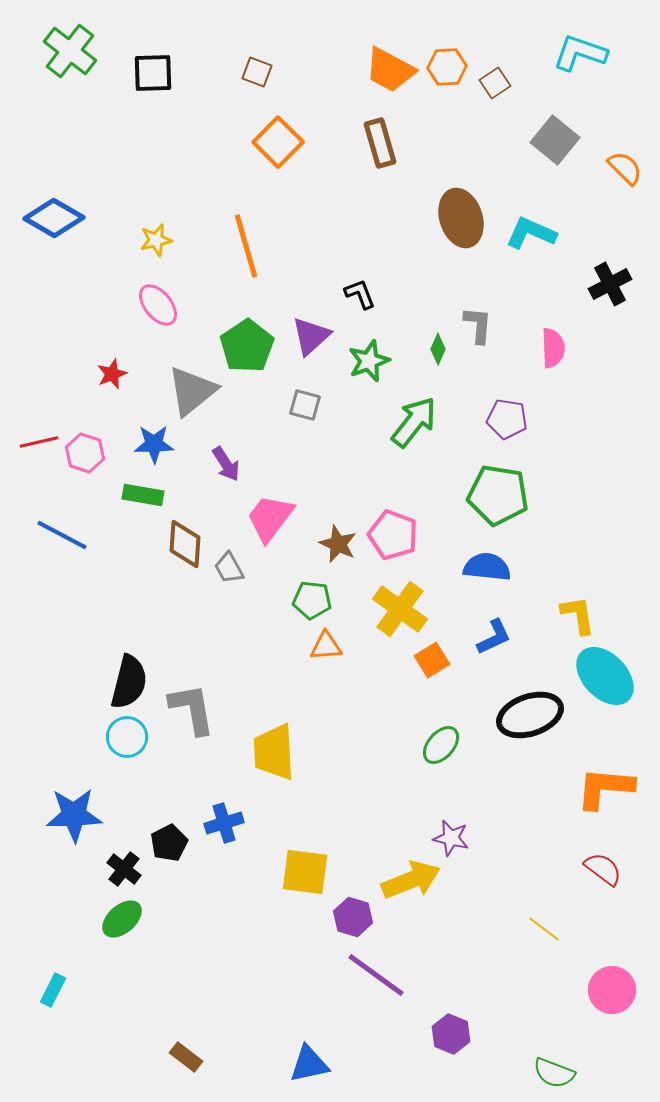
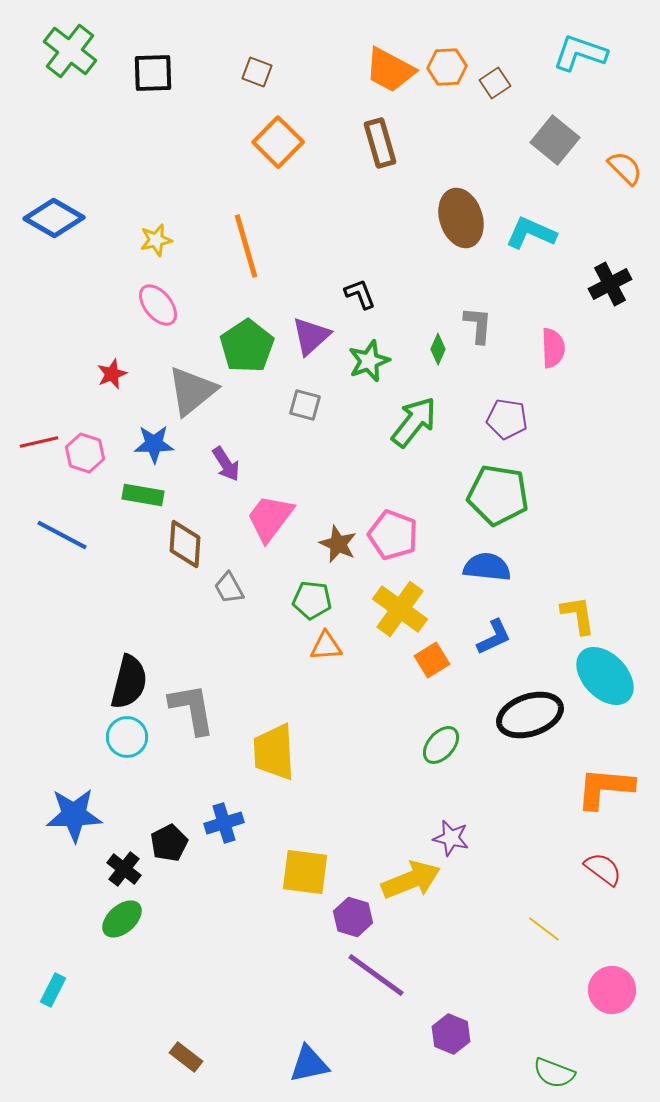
gray trapezoid at (229, 568): moved 20 px down
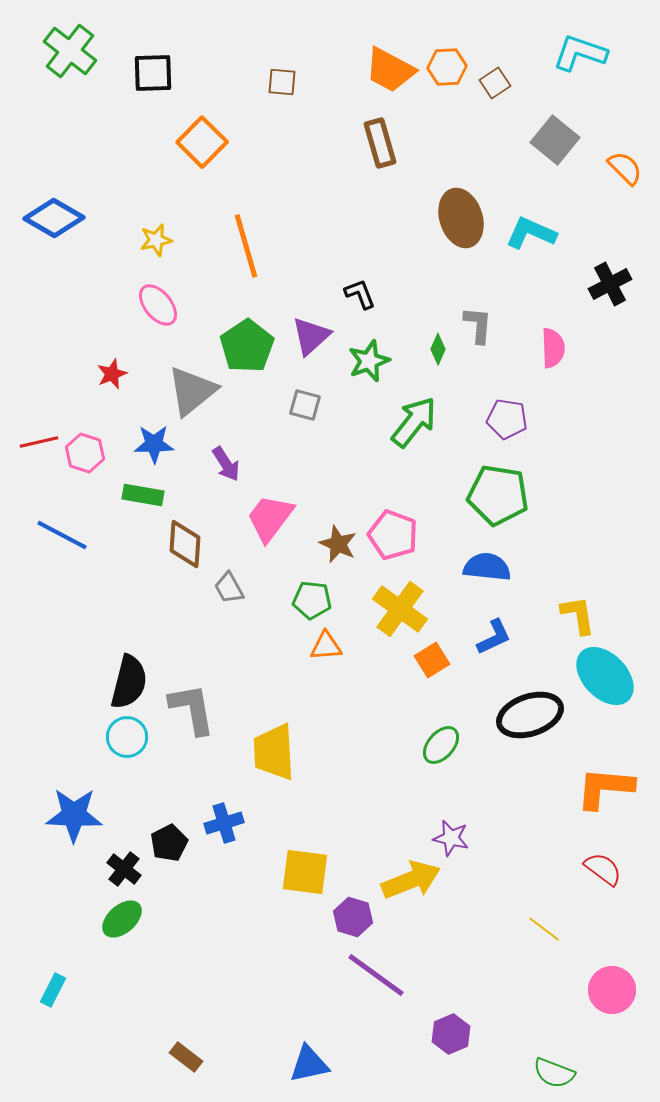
brown square at (257, 72): moved 25 px right, 10 px down; rotated 16 degrees counterclockwise
orange square at (278, 142): moved 76 px left
blue star at (74, 815): rotated 4 degrees clockwise
purple hexagon at (451, 1034): rotated 15 degrees clockwise
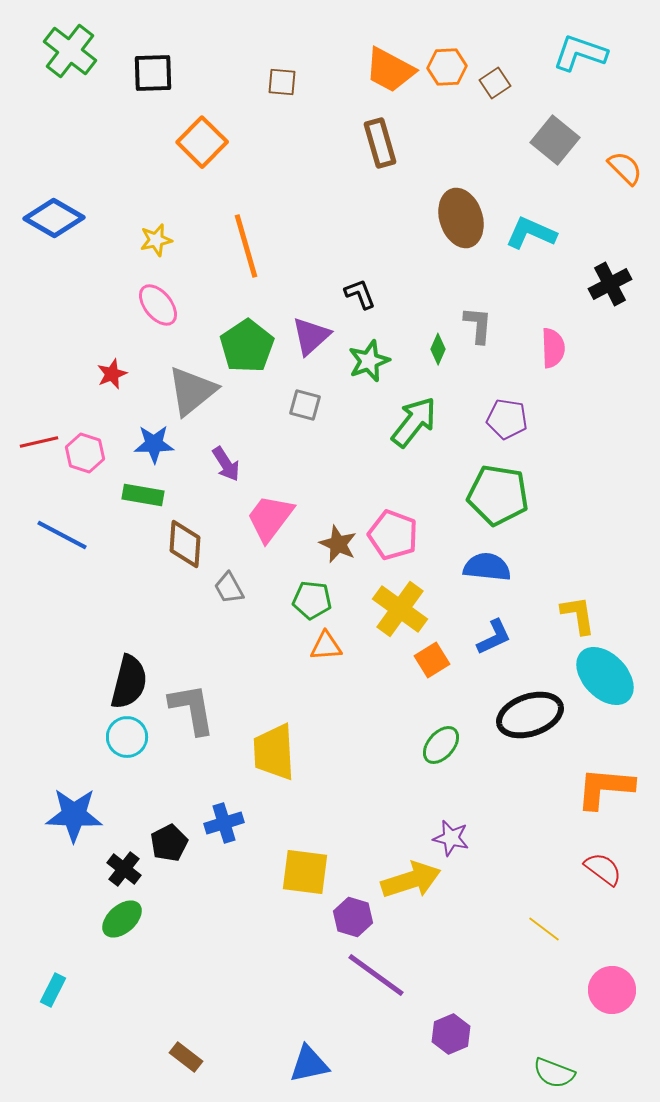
yellow arrow at (411, 880): rotated 4 degrees clockwise
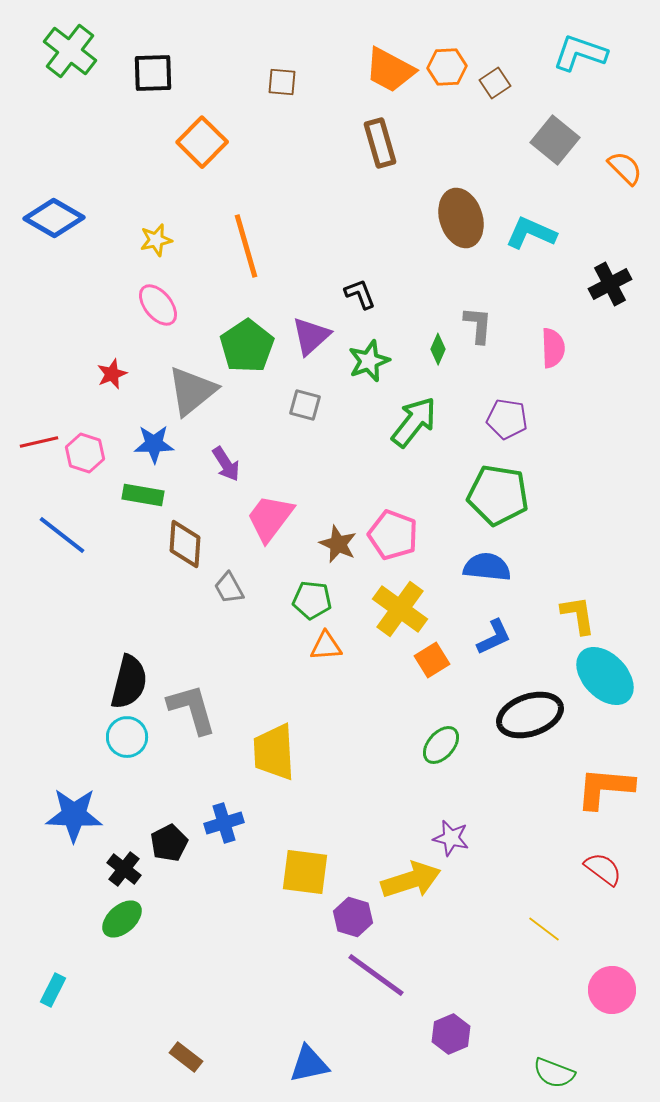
blue line at (62, 535): rotated 10 degrees clockwise
gray L-shape at (192, 709): rotated 6 degrees counterclockwise
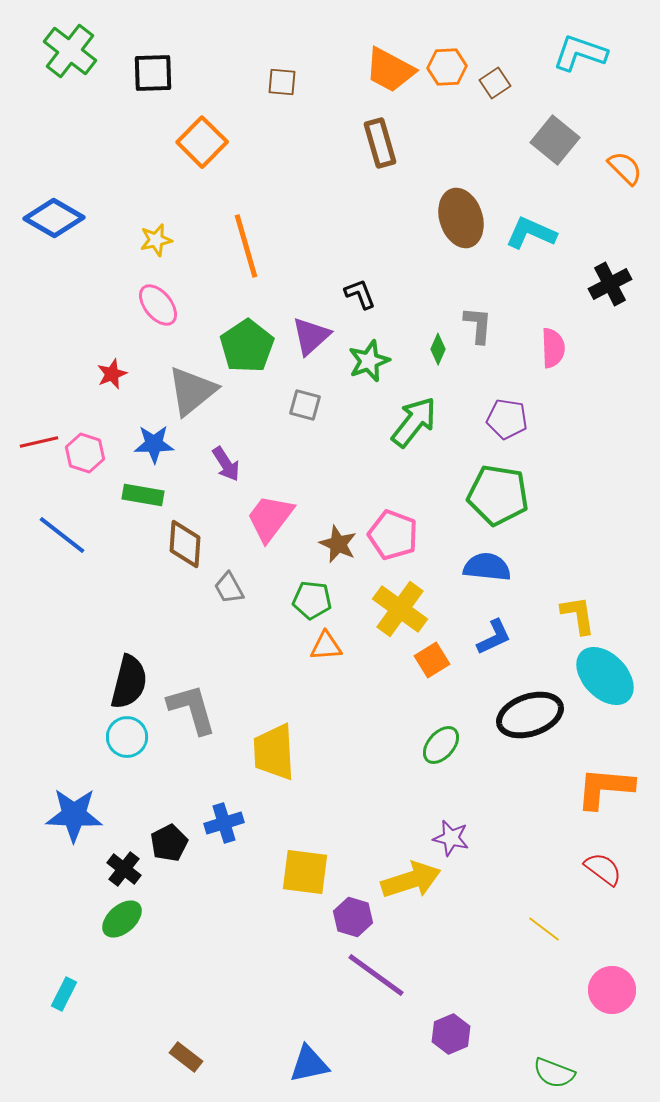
cyan rectangle at (53, 990): moved 11 px right, 4 px down
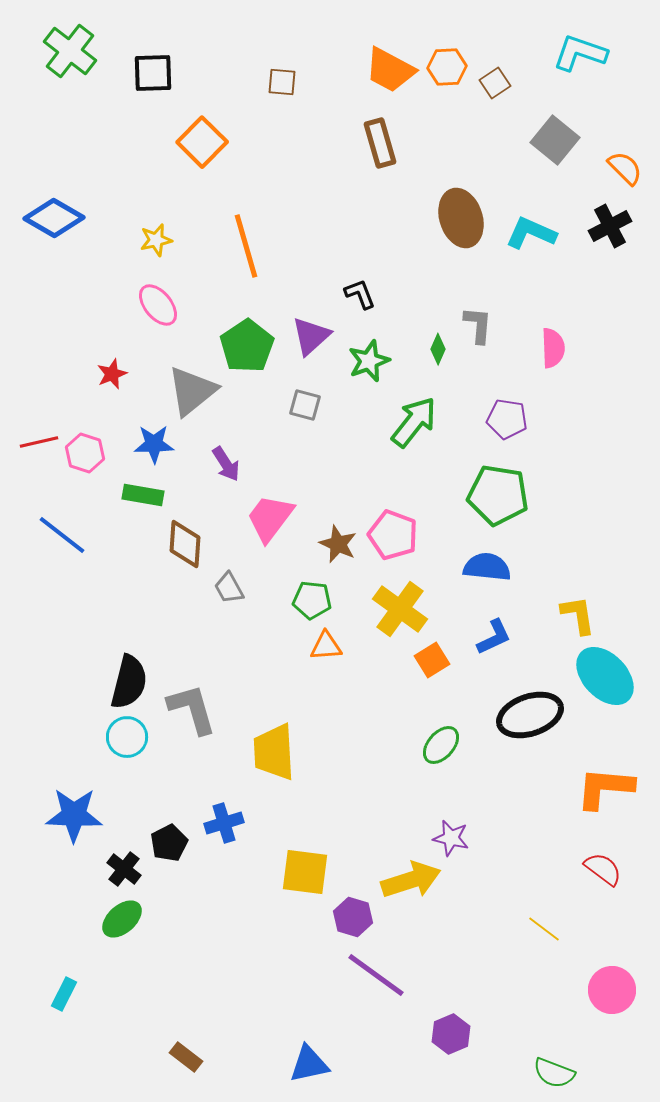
black cross at (610, 284): moved 58 px up
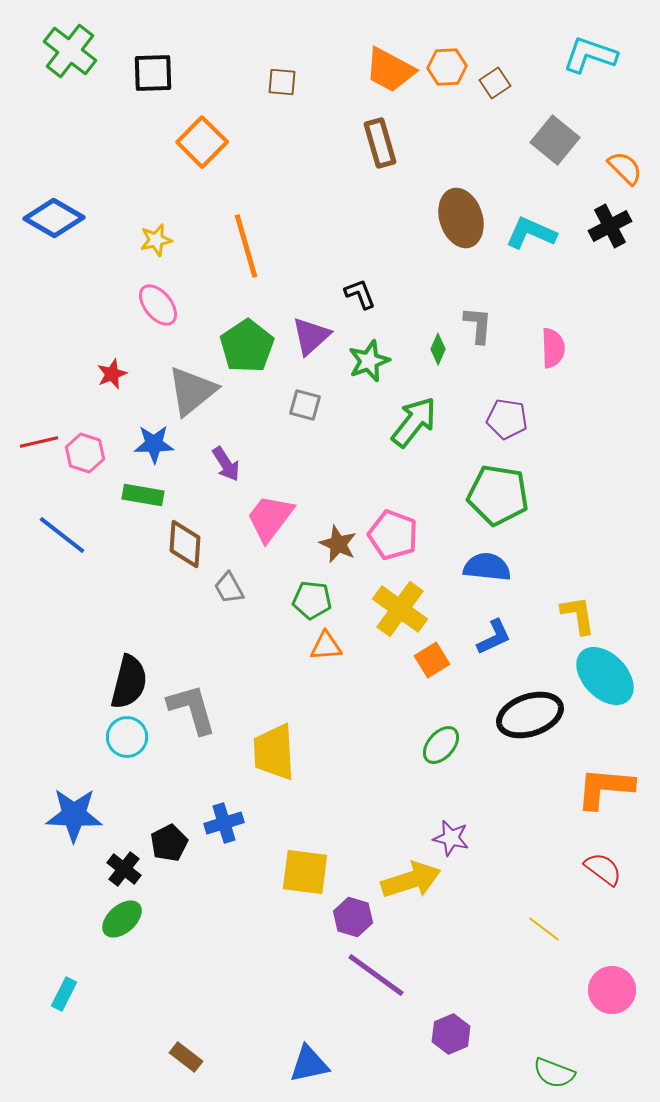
cyan L-shape at (580, 53): moved 10 px right, 2 px down
